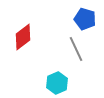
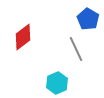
blue pentagon: moved 3 px right; rotated 15 degrees clockwise
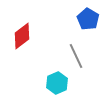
red diamond: moved 1 px left, 1 px up
gray line: moved 7 px down
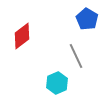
blue pentagon: moved 1 px left
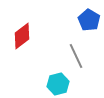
blue pentagon: moved 2 px right, 1 px down
cyan hexagon: moved 1 px right, 1 px down; rotated 10 degrees clockwise
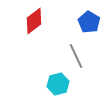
blue pentagon: moved 2 px down
red diamond: moved 12 px right, 15 px up
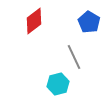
gray line: moved 2 px left, 1 px down
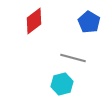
gray line: moved 1 px left, 1 px down; rotated 50 degrees counterclockwise
cyan hexagon: moved 4 px right
